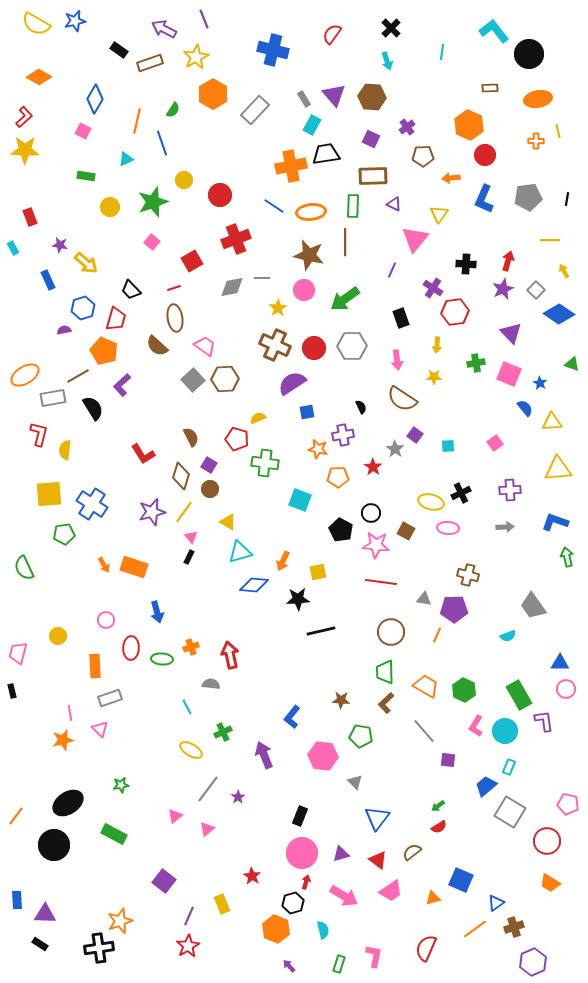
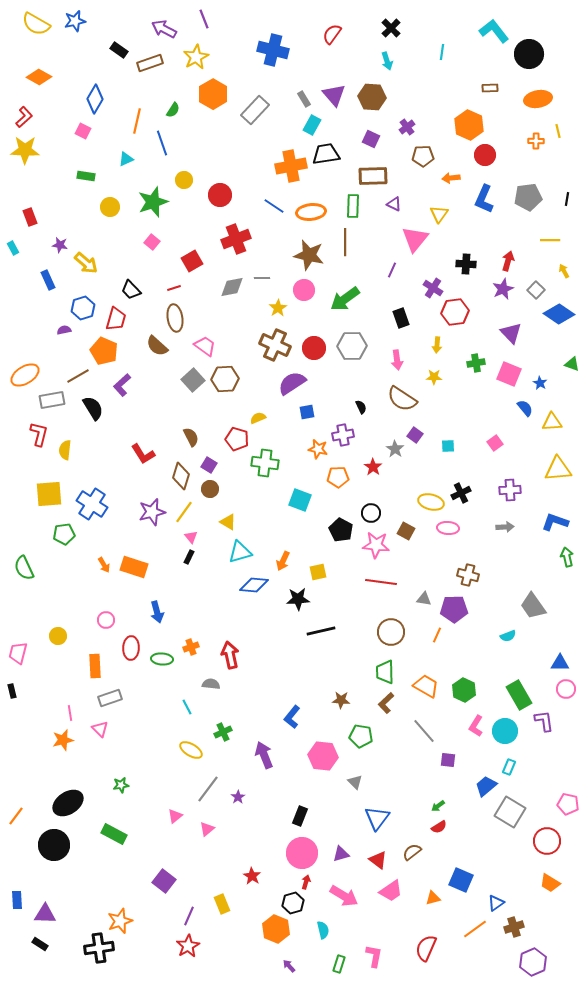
gray rectangle at (53, 398): moved 1 px left, 2 px down
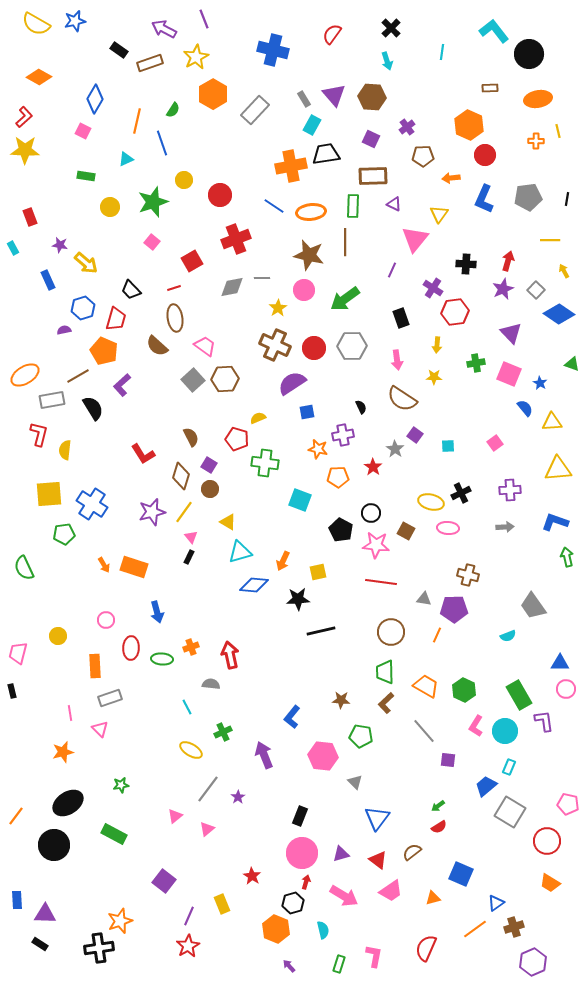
orange star at (63, 740): moved 12 px down
blue square at (461, 880): moved 6 px up
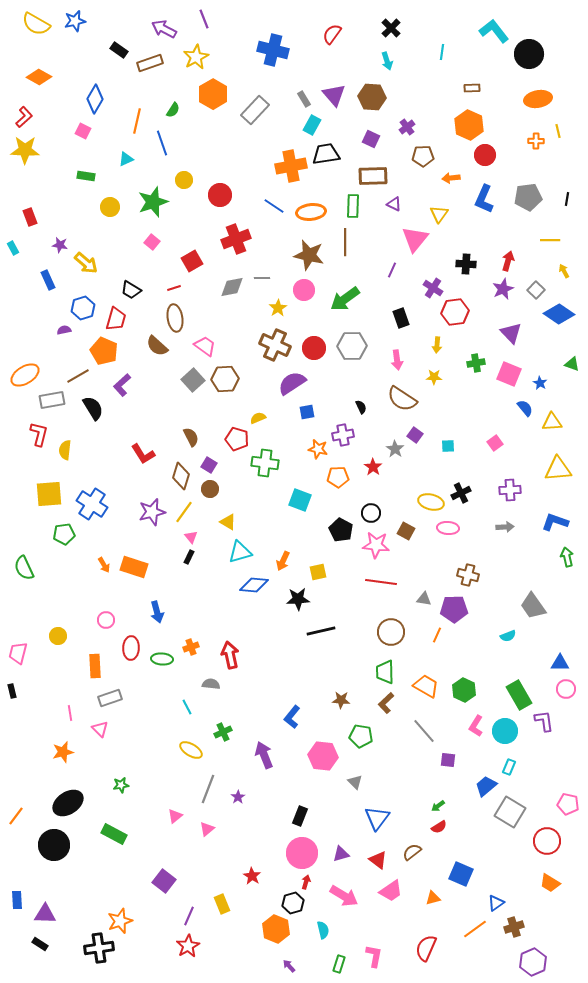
brown rectangle at (490, 88): moved 18 px left
black trapezoid at (131, 290): rotated 15 degrees counterclockwise
gray line at (208, 789): rotated 16 degrees counterclockwise
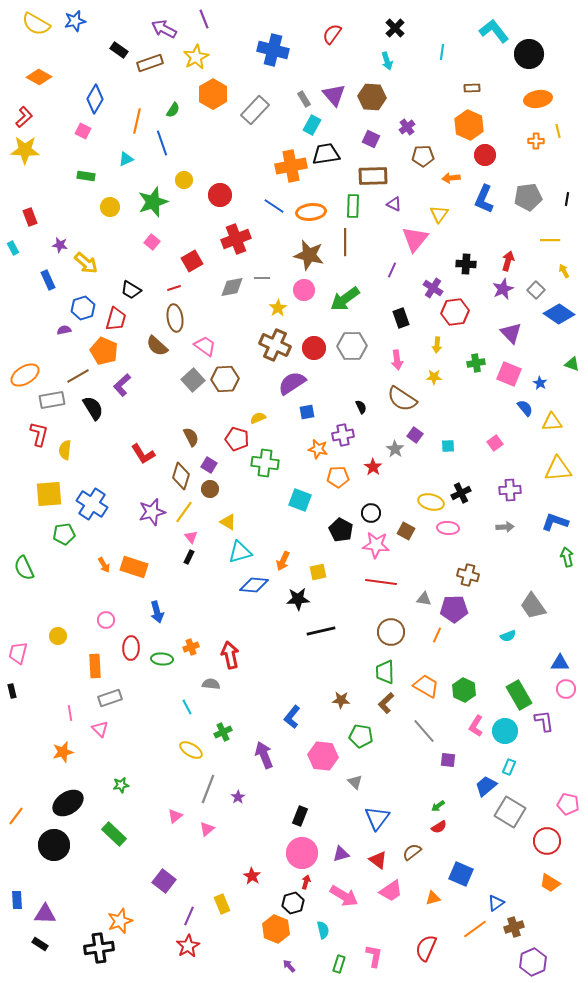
black cross at (391, 28): moved 4 px right
green rectangle at (114, 834): rotated 15 degrees clockwise
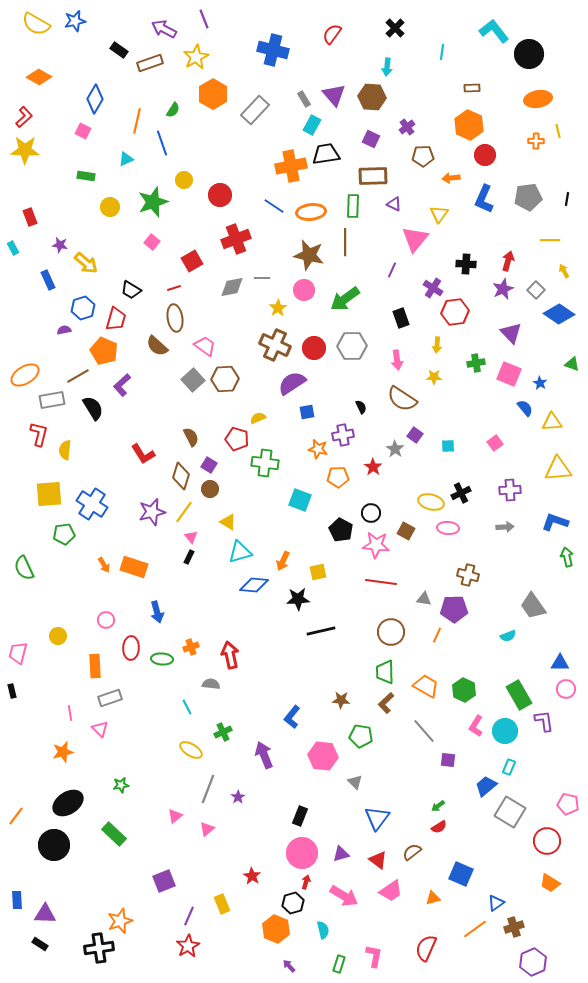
cyan arrow at (387, 61): moved 6 px down; rotated 24 degrees clockwise
purple square at (164, 881): rotated 30 degrees clockwise
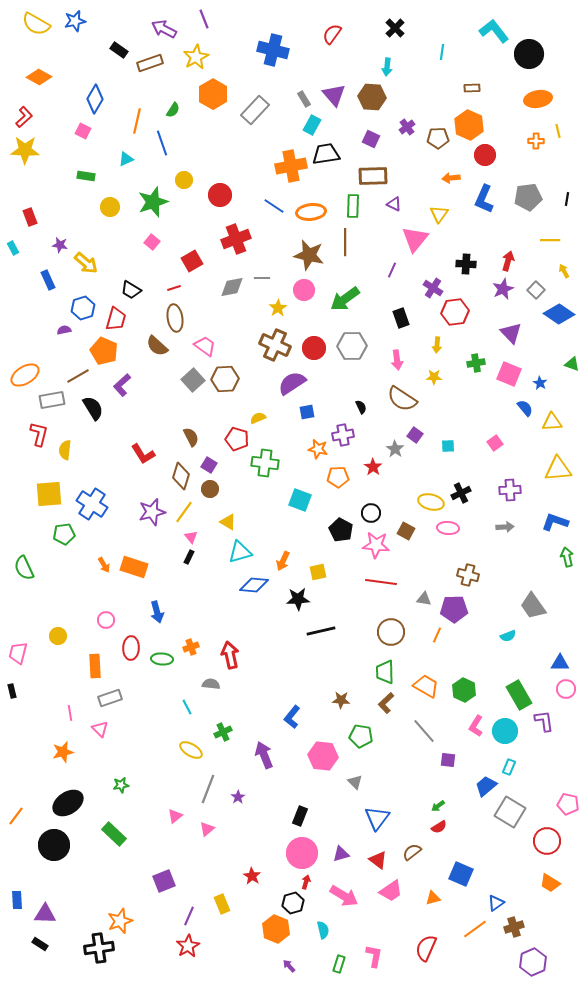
brown pentagon at (423, 156): moved 15 px right, 18 px up
